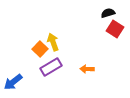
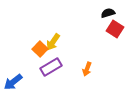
yellow arrow: rotated 126 degrees counterclockwise
orange arrow: rotated 72 degrees counterclockwise
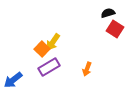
orange square: moved 2 px right
purple rectangle: moved 2 px left
blue arrow: moved 2 px up
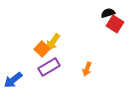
red square: moved 5 px up
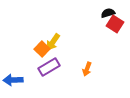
blue arrow: rotated 36 degrees clockwise
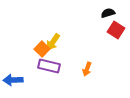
red square: moved 1 px right, 6 px down
purple rectangle: moved 1 px up; rotated 45 degrees clockwise
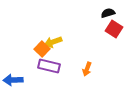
red square: moved 2 px left, 1 px up
yellow arrow: rotated 36 degrees clockwise
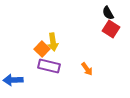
black semicircle: rotated 104 degrees counterclockwise
red square: moved 3 px left
yellow arrow: rotated 78 degrees counterclockwise
orange arrow: rotated 56 degrees counterclockwise
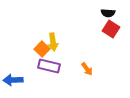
black semicircle: rotated 56 degrees counterclockwise
